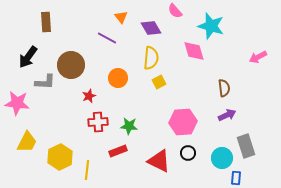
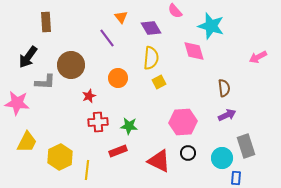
purple line: rotated 24 degrees clockwise
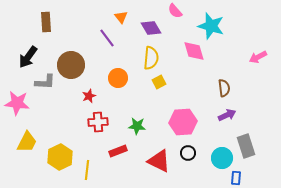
green star: moved 8 px right
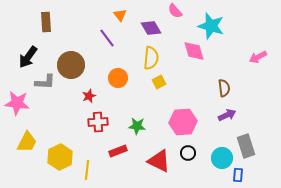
orange triangle: moved 1 px left, 2 px up
blue rectangle: moved 2 px right, 3 px up
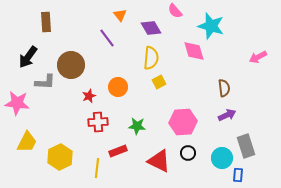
orange circle: moved 9 px down
yellow line: moved 10 px right, 2 px up
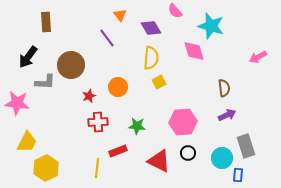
yellow hexagon: moved 14 px left, 11 px down
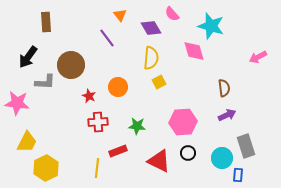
pink semicircle: moved 3 px left, 3 px down
red star: rotated 24 degrees counterclockwise
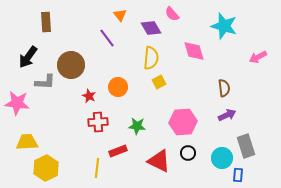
cyan star: moved 13 px right
yellow trapezoid: rotated 120 degrees counterclockwise
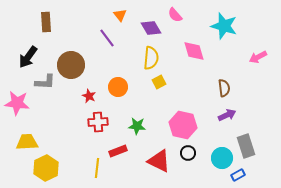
pink semicircle: moved 3 px right, 1 px down
pink hexagon: moved 3 px down; rotated 16 degrees clockwise
blue rectangle: rotated 56 degrees clockwise
